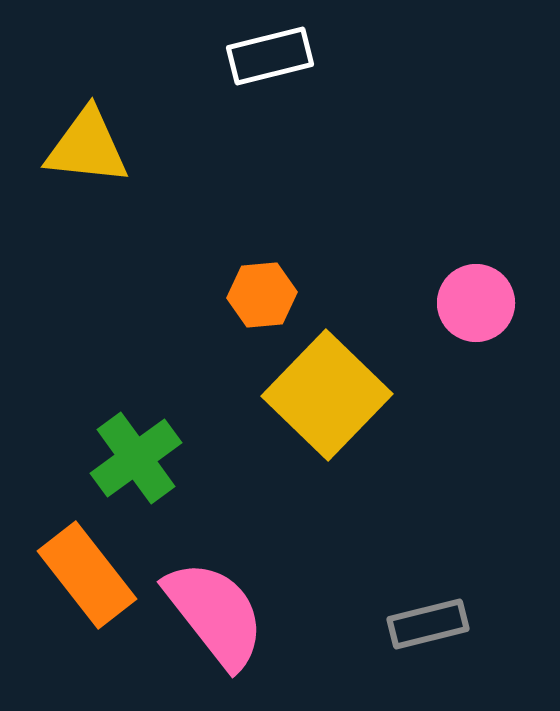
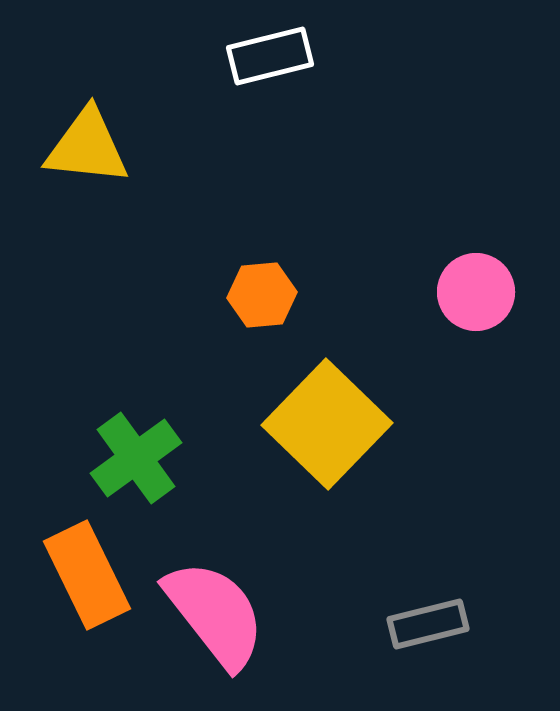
pink circle: moved 11 px up
yellow square: moved 29 px down
orange rectangle: rotated 12 degrees clockwise
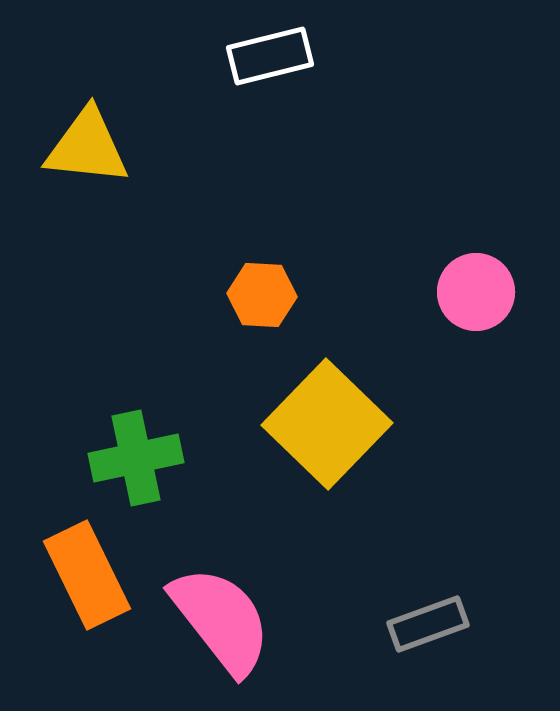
orange hexagon: rotated 8 degrees clockwise
green cross: rotated 24 degrees clockwise
pink semicircle: moved 6 px right, 6 px down
gray rectangle: rotated 6 degrees counterclockwise
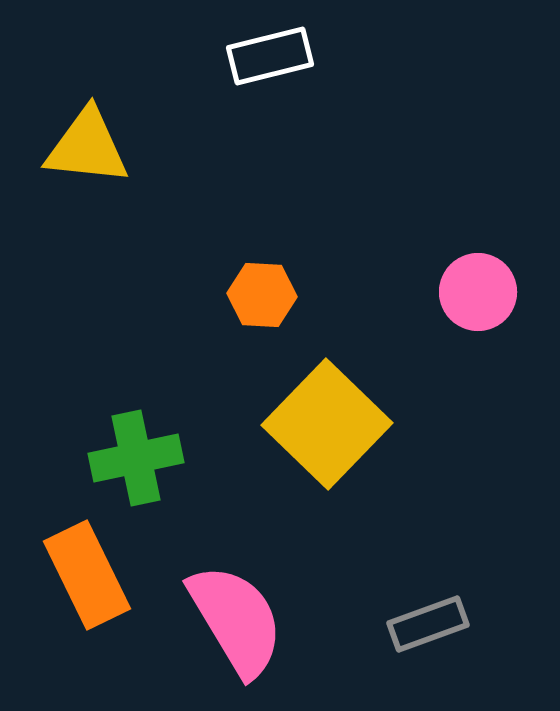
pink circle: moved 2 px right
pink semicircle: moved 15 px right; rotated 7 degrees clockwise
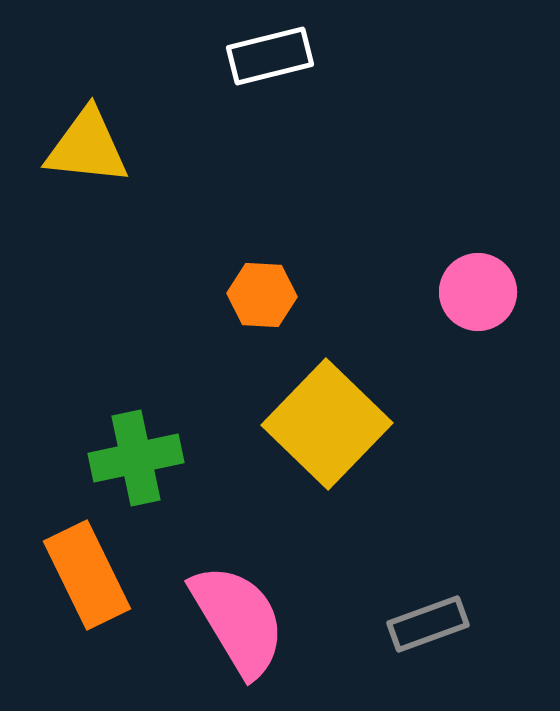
pink semicircle: moved 2 px right
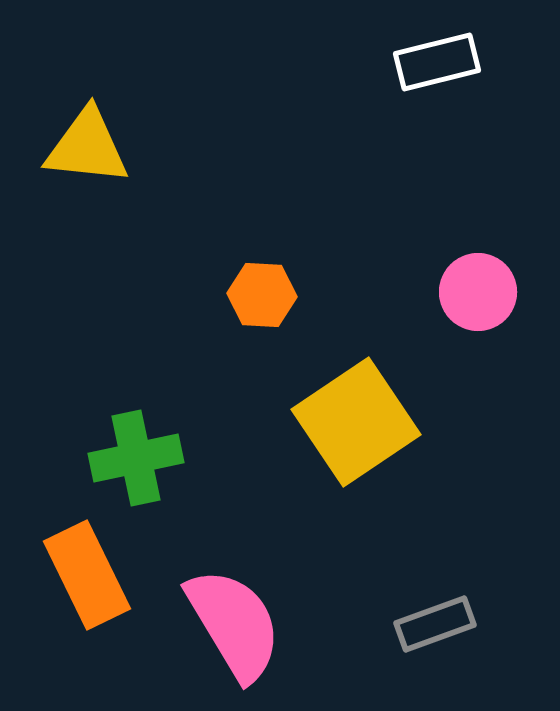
white rectangle: moved 167 px right, 6 px down
yellow square: moved 29 px right, 2 px up; rotated 12 degrees clockwise
pink semicircle: moved 4 px left, 4 px down
gray rectangle: moved 7 px right
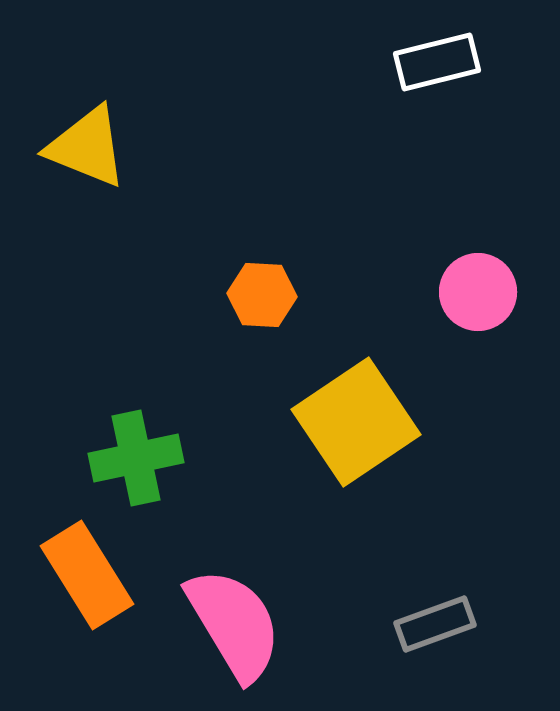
yellow triangle: rotated 16 degrees clockwise
orange rectangle: rotated 6 degrees counterclockwise
